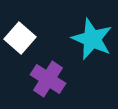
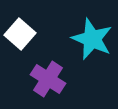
white square: moved 4 px up
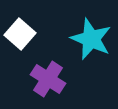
cyan star: moved 1 px left
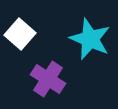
cyan star: moved 1 px left
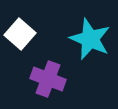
purple cross: rotated 12 degrees counterclockwise
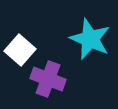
white square: moved 16 px down
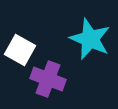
white square: rotated 12 degrees counterclockwise
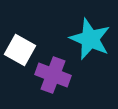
purple cross: moved 5 px right, 4 px up
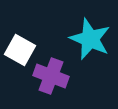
purple cross: moved 2 px left, 1 px down
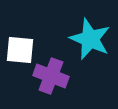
white square: rotated 24 degrees counterclockwise
